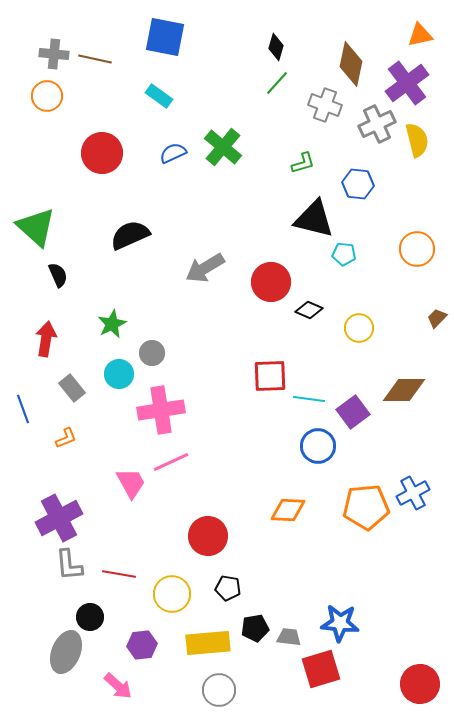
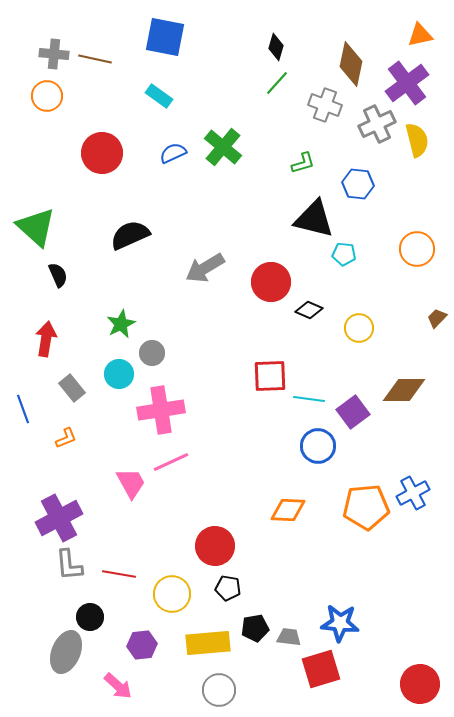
green star at (112, 324): moved 9 px right
red circle at (208, 536): moved 7 px right, 10 px down
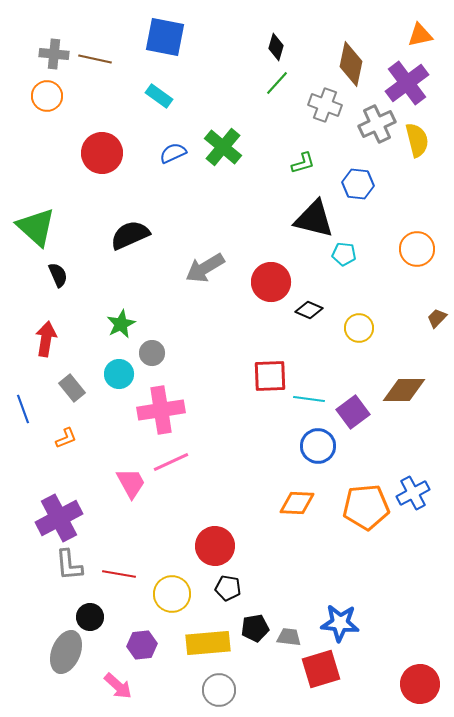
orange diamond at (288, 510): moved 9 px right, 7 px up
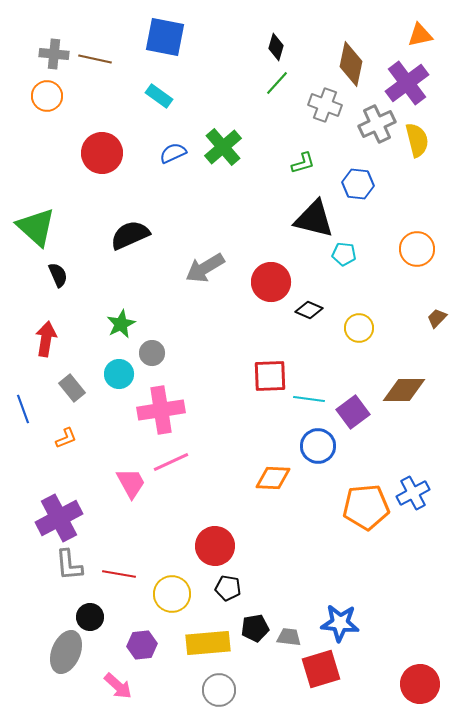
green cross at (223, 147): rotated 9 degrees clockwise
orange diamond at (297, 503): moved 24 px left, 25 px up
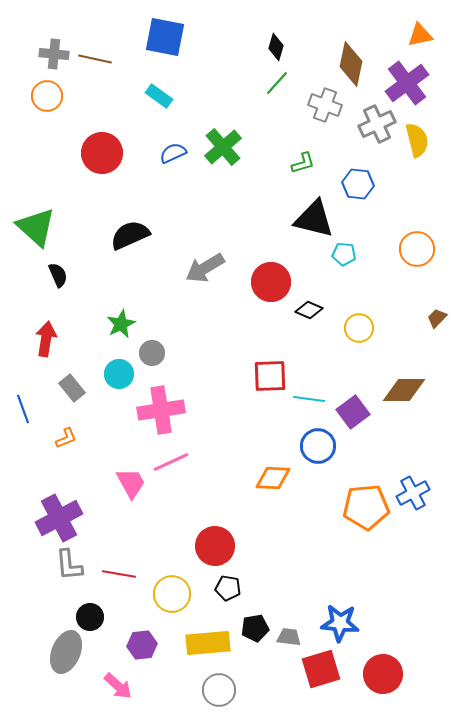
red circle at (420, 684): moved 37 px left, 10 px up
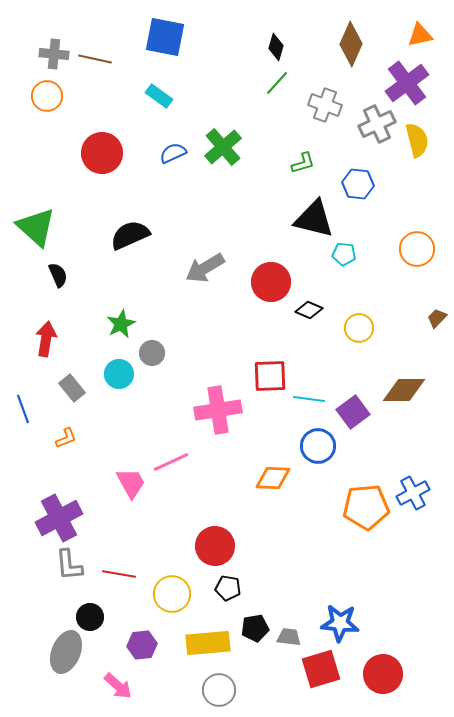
brown diamond at (351, 64): moved 20 px up; rotated 12 degrees clockwise
pink cross at (161, 410): moved 57 px right
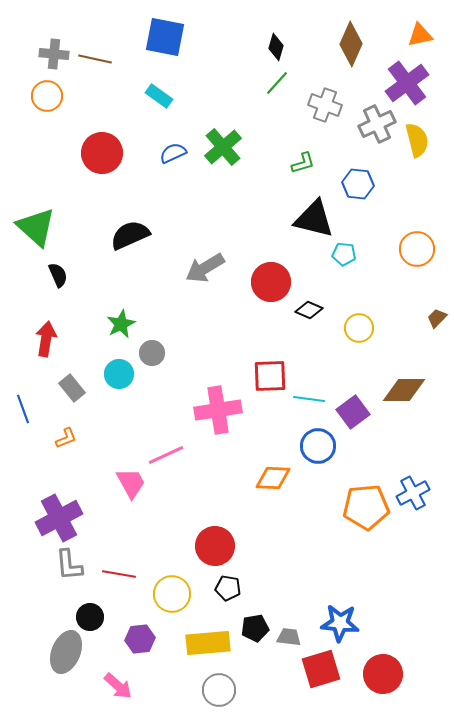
pink line at (171, 462): moved 5 px left, 7 px up
purple hexagon at (142, 645): moved 2 px left, 6 px up
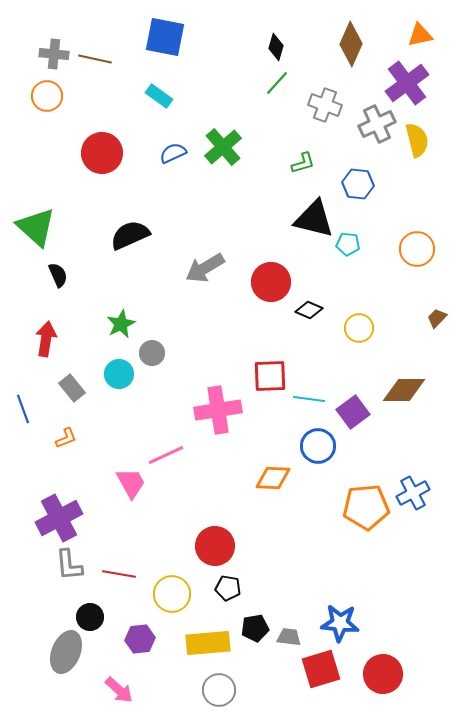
cyan pentagon at (344, 254): moved 4 px right, 10 px up
pink arrow at (118, 686): moved 1 px right, 4 px down
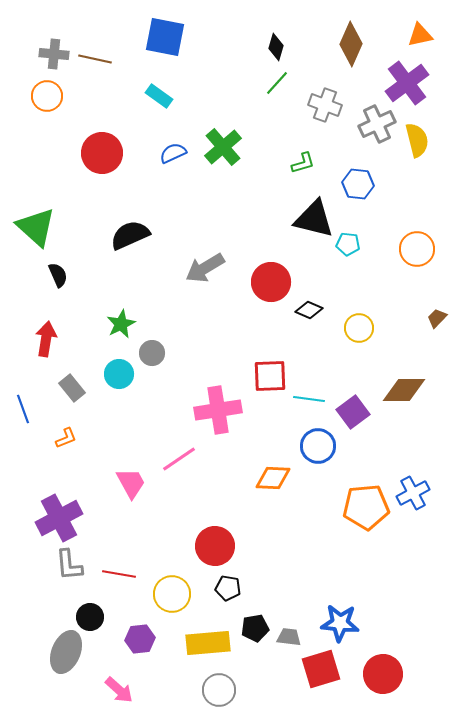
pink line at (166, 455): moved 13 px right, 4 px down; rotated 9 degrees counterclockwise
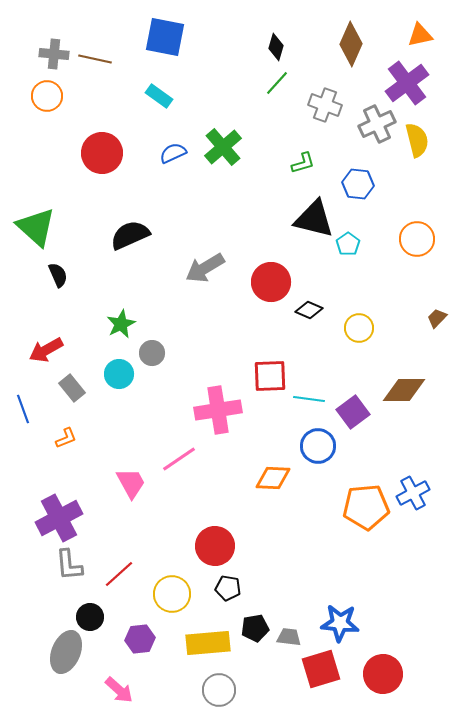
cyan pentagon at (348, 244): rotated 30 degrees clockwise
orange circle at (417, 249): moved 10 px up
red arrow at (46, 339): moved 11 px down; rotated 128 degrees counterclockwise
red line at (119, 574): rotated 52 degrees counterclockwise
